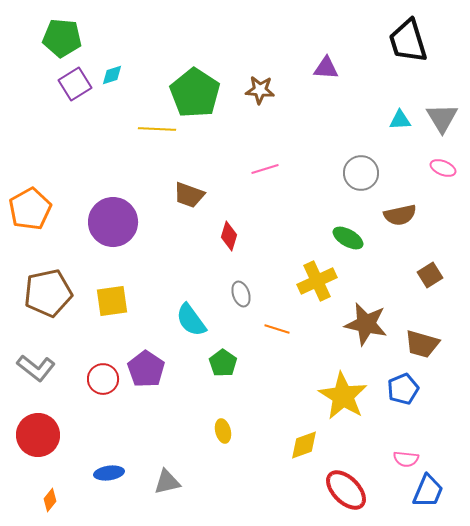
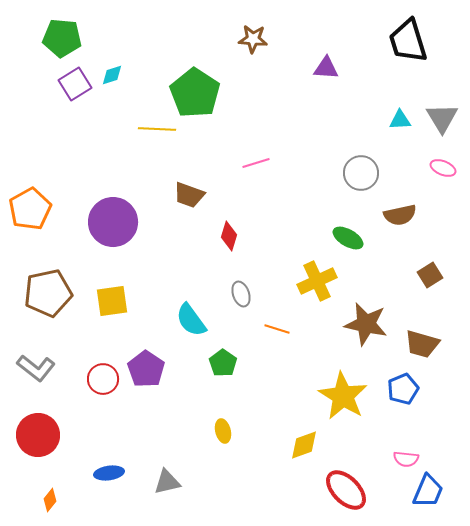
brown star at (260, 90): moved 7 px left, 51 px up
pink line at (265, 169): moved 9 px left, 6 px up
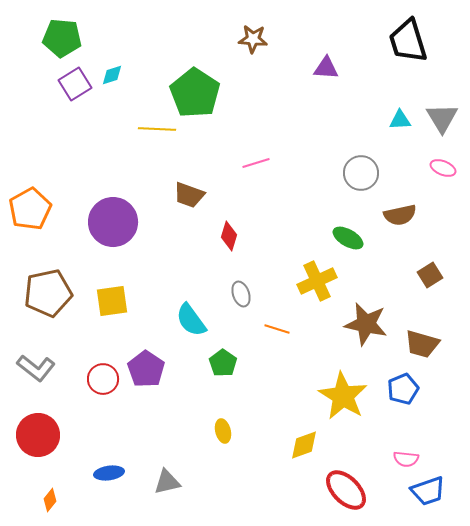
blue trapezoid at (428, 491): rotated 48 degrees clockwise
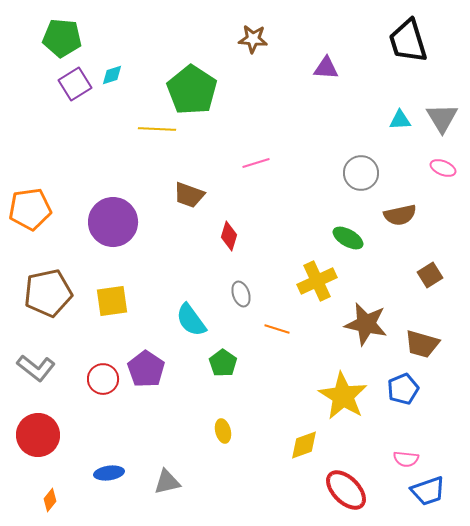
green pentagon at (195, 93): moved 3 px left, 3 px up
orange pentagon at (30, 209): rotated 21 degrees clockwise
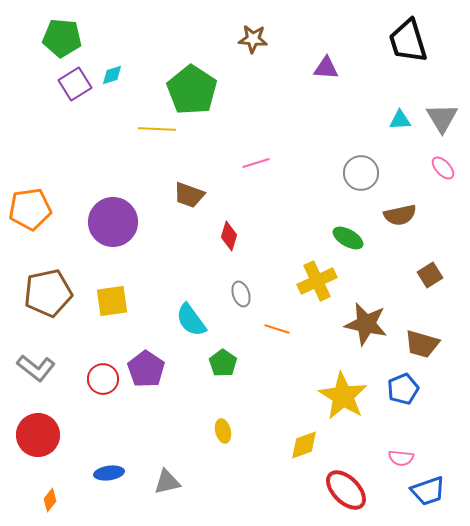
pink ellipse at (443, 168): rotated 25 degrees clockwise
pink semicircle at (406, 459): moved 5 px left, 1 px up
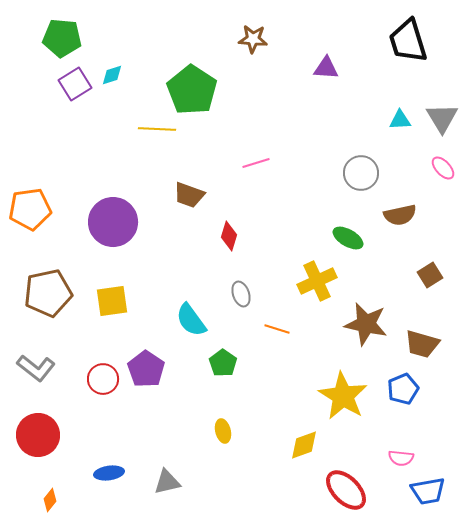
blue trapezoid at (428, 491): rotated 9 degrees clockwise
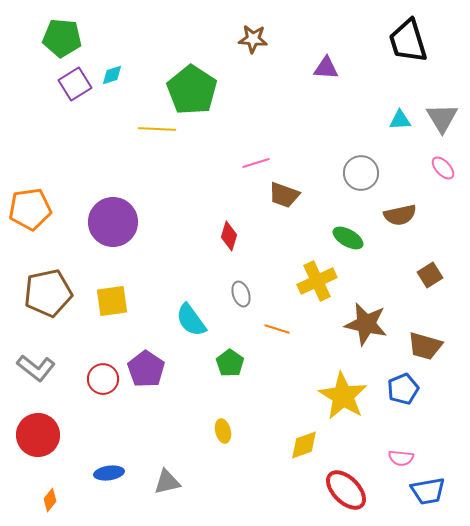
brown trapezoid at (189, 195): moved 95 px right
brown trapezoid at (422, 344): moved 3 px right, 2 px down
green pentagon at (223, 363): moved 7 px right
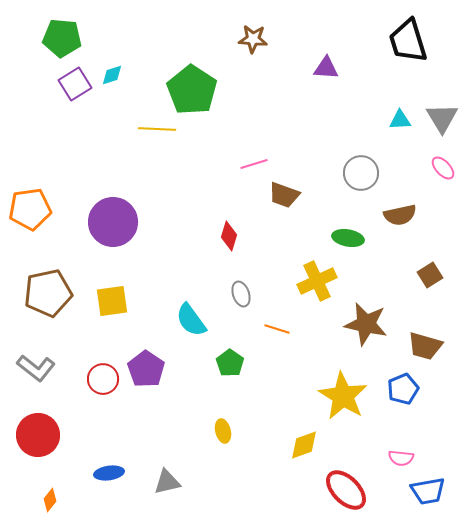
pink line at (256, 163): moved 2 px left, 1 px down
green ellipse at (348, 238): rotated 20 degrees counterclockwise
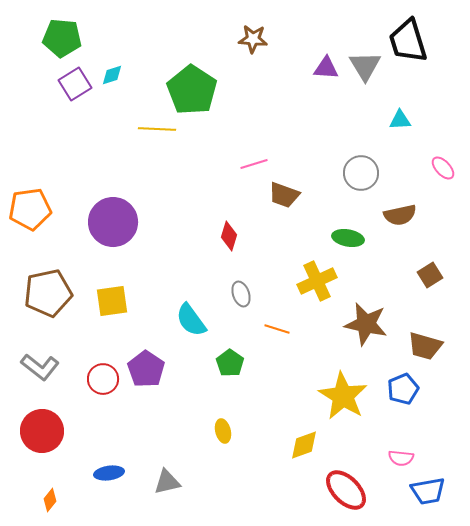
gray triangle at (442, 118): moved 77 px left, 52 px up
gray L-shape at (36, 368): moved 4 px right, 1 px up
red circle at (38, 435): moved 4 px right, 4 px up
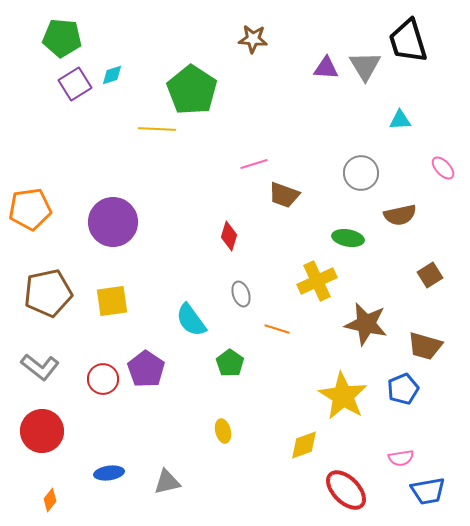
pink semicircle at (401, 458): rotated 15 degrees counterclockwise
